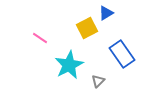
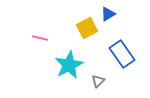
blue triangle: moved 2 px right, 1 px down
pink line: rotated 21 degrees counterclockwise
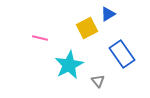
gray triangle: rotated 24 degrees counterclockwise
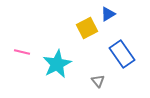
pink line: moved 18 px left, 14 px down
cyan star: moved 12 px left, 1 px up
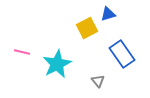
blue triangle: rotated 14 degrees clockwise
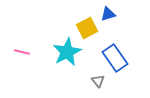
blue rectangle: moved 7 px left, 4 px down
cyan star: moved 10 px right, 12 px up
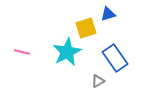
yellow square: moved 1 px left; rotated 10 degrees clockwise
gray triangle: rotated 40 degrees clockwise
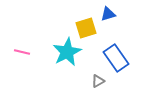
blue rectangle: moved 1 px right
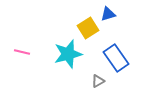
yellow square: moved 2 px right; rotated 15 degrees counterclockwise
cyan star: moved 1 px right, 2 px down; rotated 12 degrees clockwise
